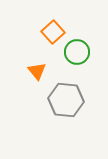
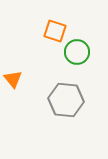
orange square: moved 2 px right, 1 px up; rotated 30 degrees counterclockwise
orange triangle: moved 24 px left, 8 px down
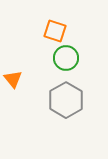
green circle: moved 11 px left, 6 px down
gray hexagon: rotated 24 degrees clockwise
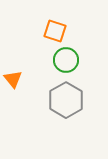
green circle: moved 2 px down
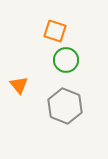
orange triangle: moved 6 px right, 6 px down
gray hexagon: moved 1 px left, 6 px down; rotated 8 degrees counterclockwise
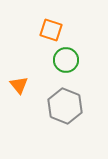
orange square: moved 4 px left, 1 px up
